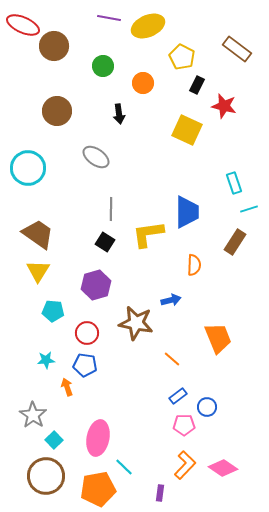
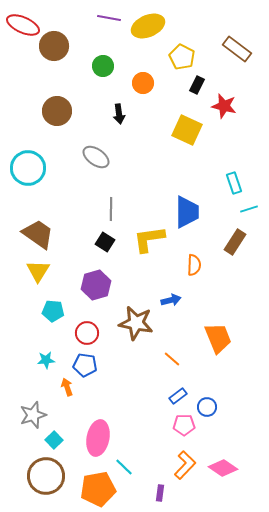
yellow L-shape at (148, 234): moved 1 px right, 5 px down
gray star at (33, 415): rotated 20 degrees clockwise
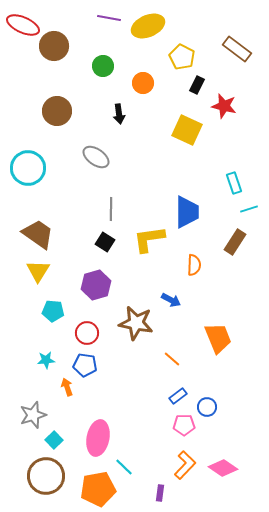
blue arrow at (171, 300): rotated 42 degrees clockwise
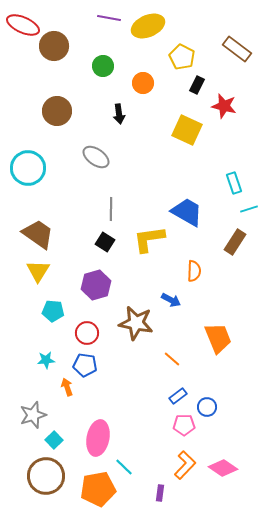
blue trapezoid at (187, 212): rotated 60 degrees counterclockwise
orange semicircle at (194, 265): moved 6 px down
